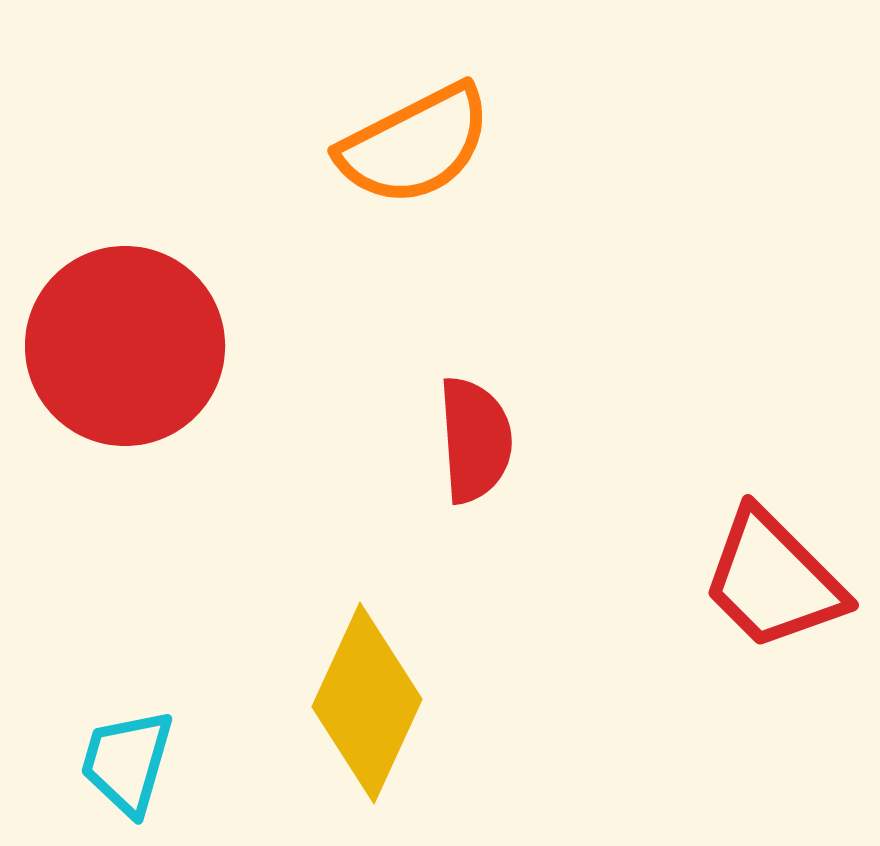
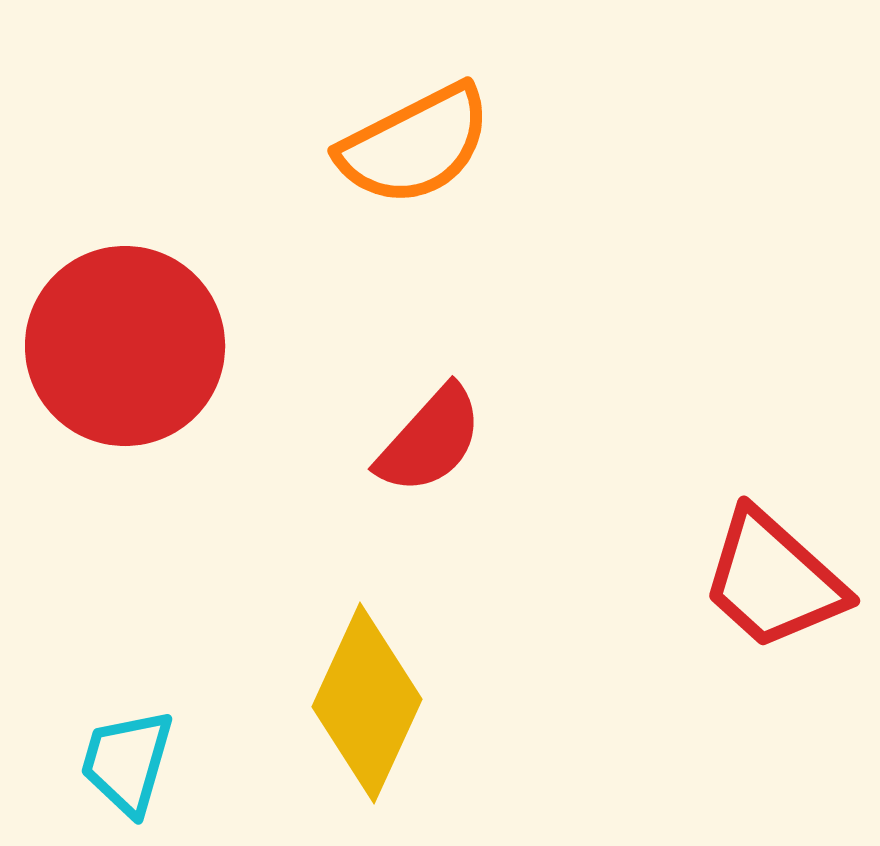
red semicircle: moved 45 px left; rotated 46 degrees clockwise
red trapezoid: rotated 3 degrees counterclockwise
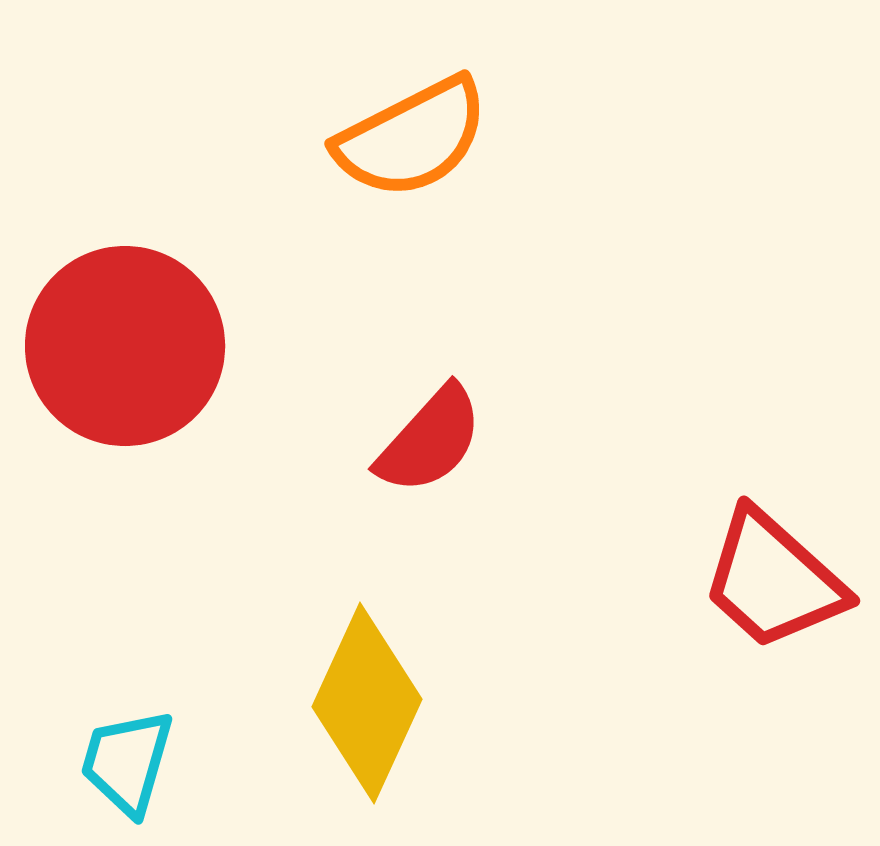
orange semicircle: moved 3 px left, 7 px up
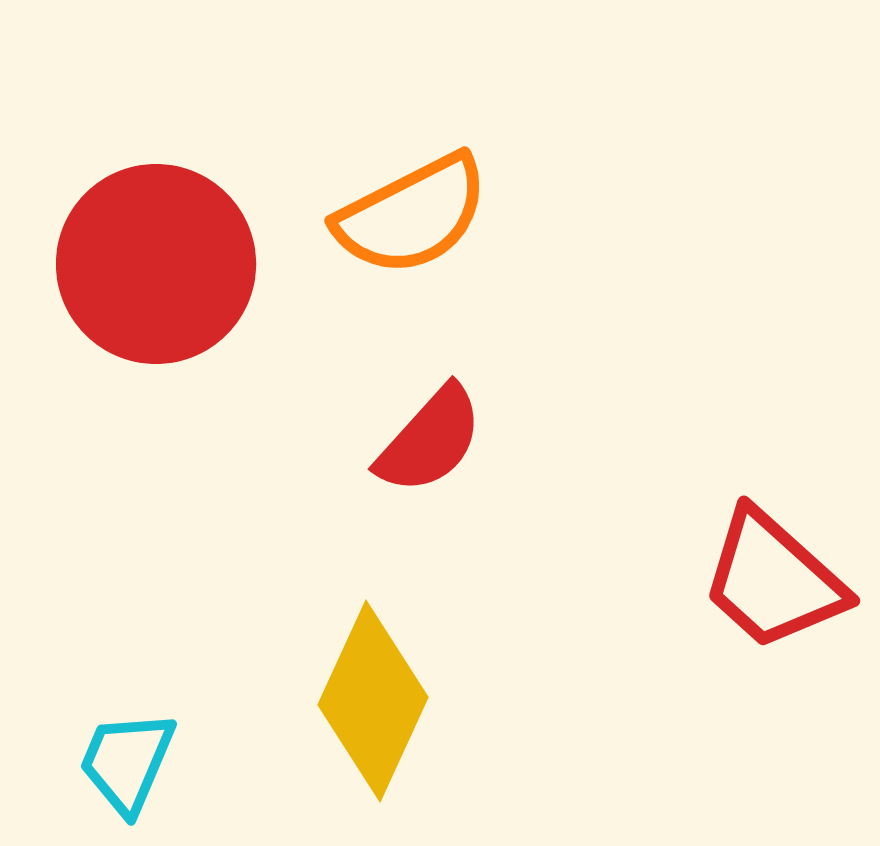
orange semicircle: moved 77 px down
red circle: moved 31 px right, 82 px up
yellow diamond: moved 6 px right, 2 px up
cyan trapezoid: rotated 7 degrees clockwise
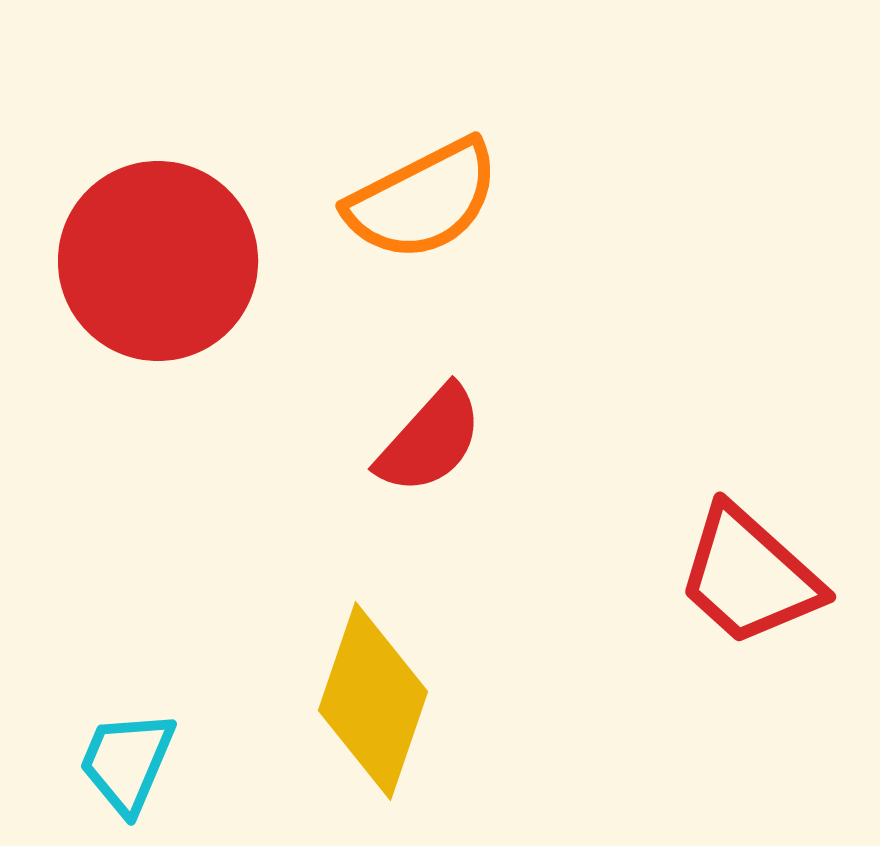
orange semicircle: moved 11 px right, 15 px up
red circle: moved 2 px right, 3 px up
red trapezoid: moved 24 px left, 4 px up
yellow diamond: rotated 6 degrees counterclockwise
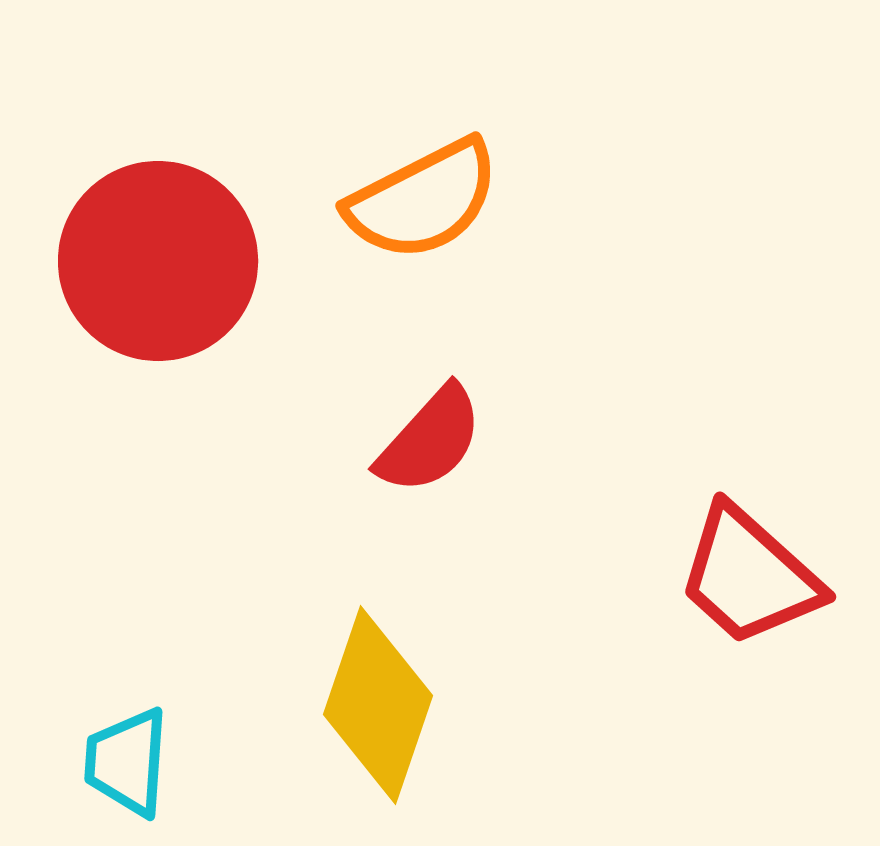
yellow diamond: moved 5 px right, 4 px down
cyan trapezoid: rotated 19 degrees counterclockwise
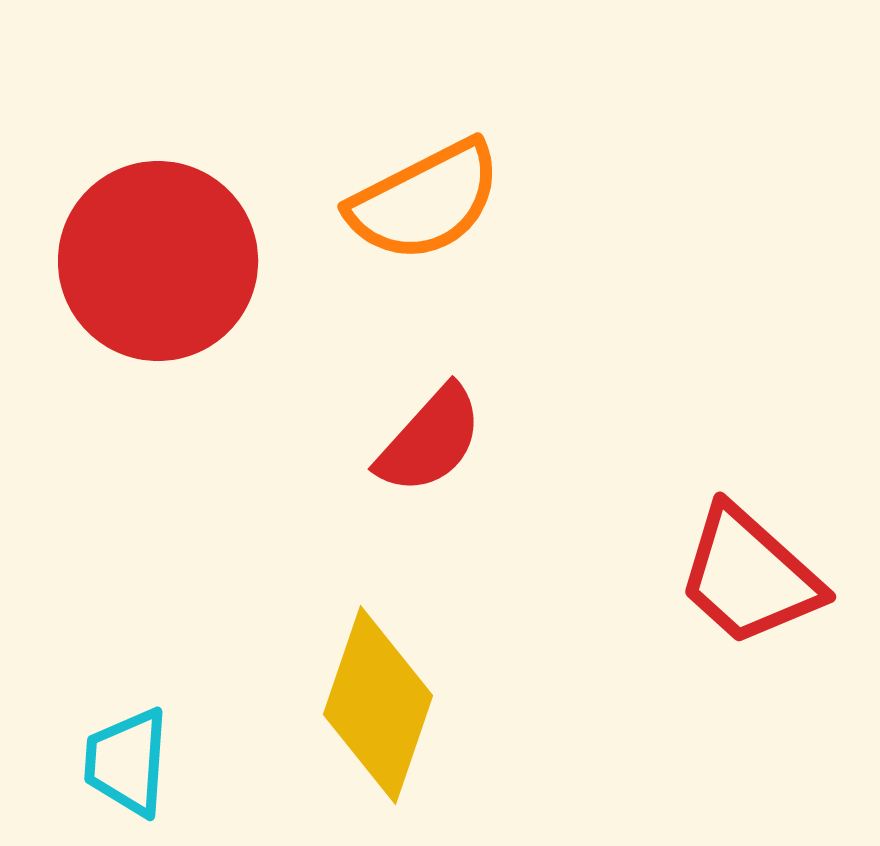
orange semicircle: moved 2 px right, 1 px down
